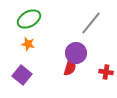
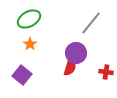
orange star: moved 2 px right; rotated 24 degrees clockwise
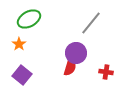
orange star: moved 11 px left
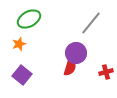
orange star: rotated 16 degrees clockwise
red cross: rotated 24 degrees counterclockwise
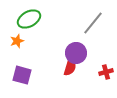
gray line: moved 2 px right
orange star: moved 2 px left, 3 px up
purple square: rotated 24 degrees counterclockwise
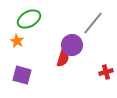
orange star: rotated 24 degrees counterclockwise
purple circle: moved 4 px left, 8 px up
red semicircle: moved 7 px left, 9 px up
